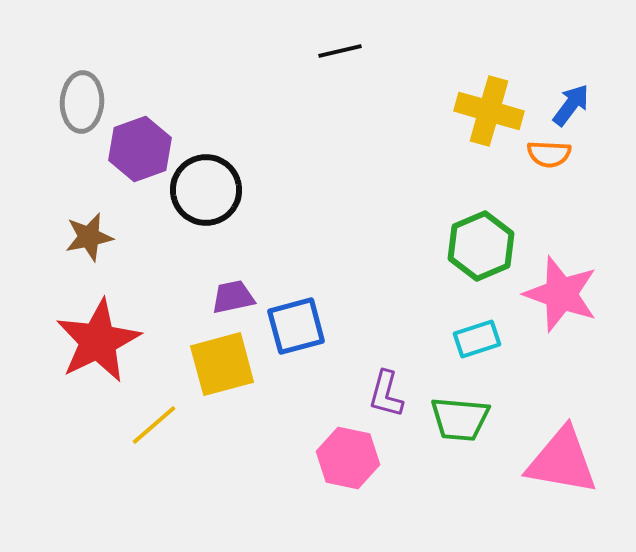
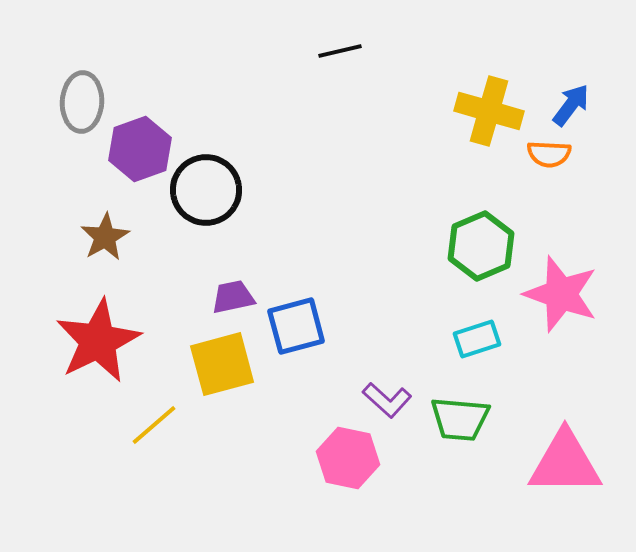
brown star: moved 16 px right; rotated 18 degrees counterclockwise
purple L-shape: moved 1 px right, 6 px down; rotated 63 degrees counterclockwise
pink triangle: moved 3 px right, 2 px down; rotated 10 degrees counterclockwise
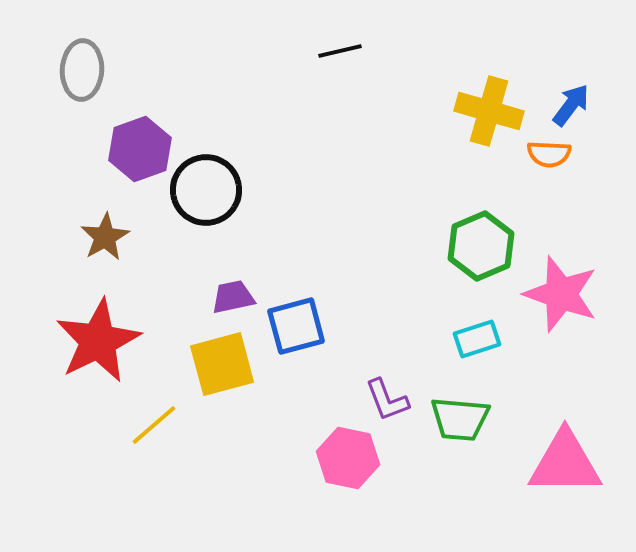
gray ellipse: moved 32 px up
purple L-shape: rotated 27 degrees clockwise
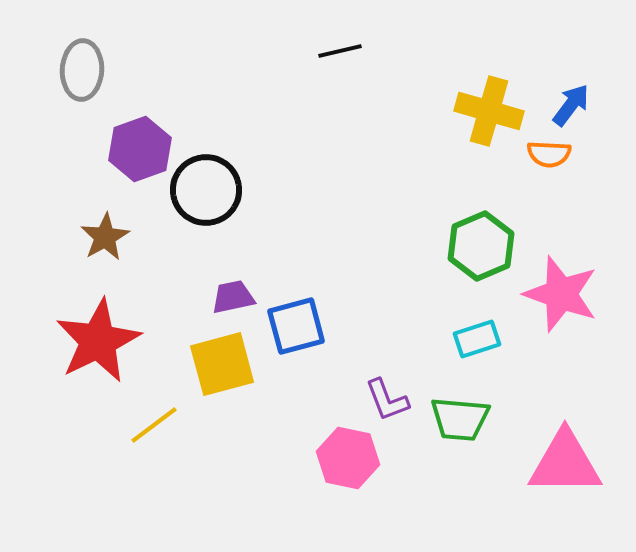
yellow line: rotated 4 degrees clockwise
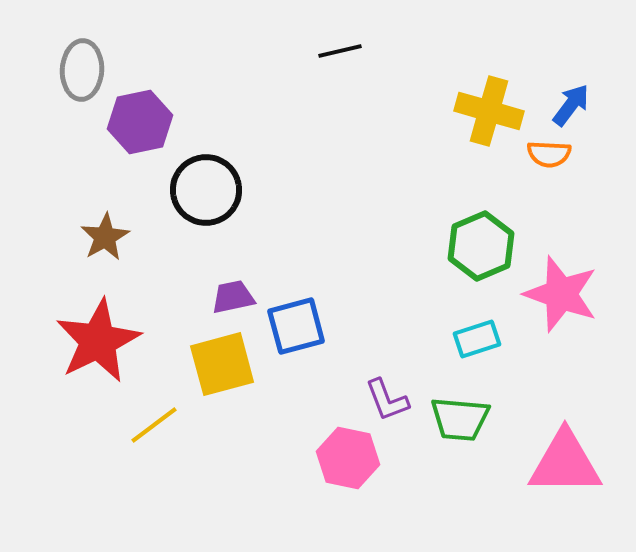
purple hexagon: moved 27 px up; rotated 8 degrees clockwise
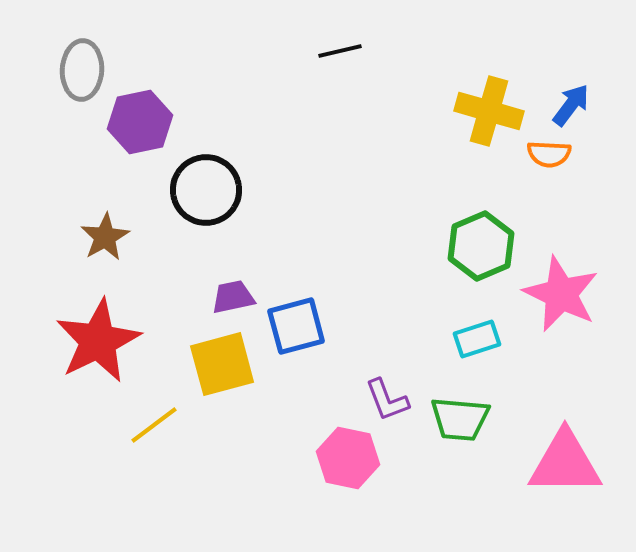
pink star: rotated 6 degrees clockwise
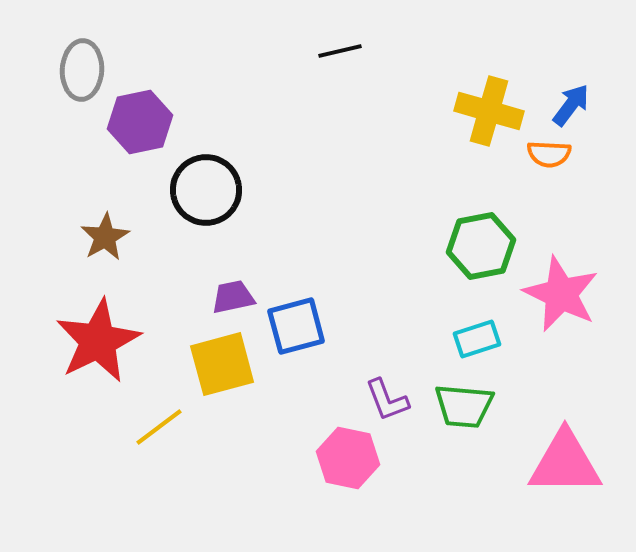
green hexagon: rotated 12 degrees clockwise
green trapezoid: moved 4 px right, 13 px up
yellow line: moved 5 px right, 2 px down
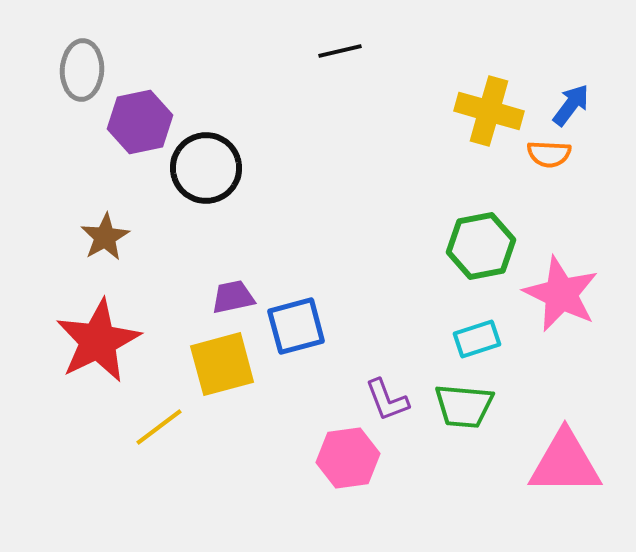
black circle: moved 22 px up
pink hexagon: rotated 20 degrees counterclockwise
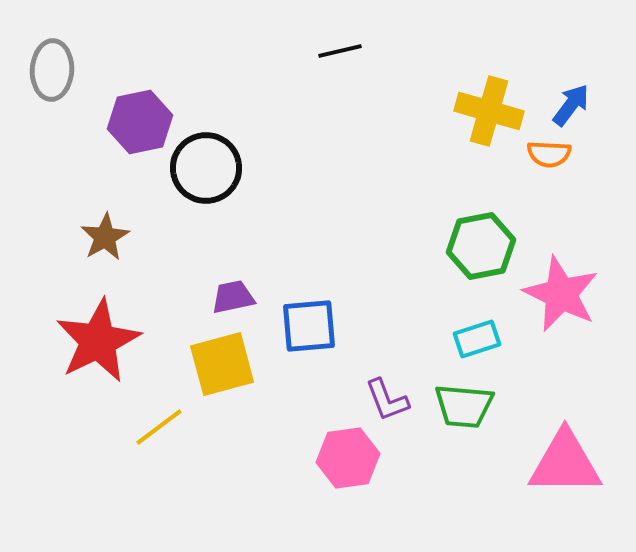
gray ellipse: moved 30 px left
blue square: moved 13 px right; rotated 10 degrees clockwise
